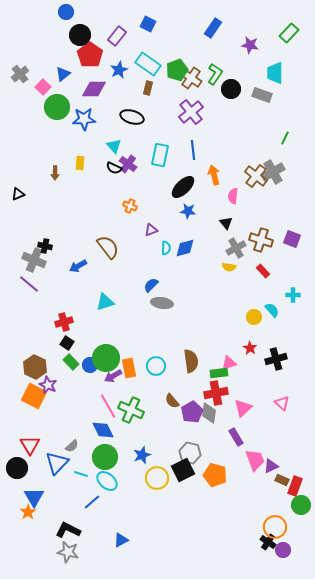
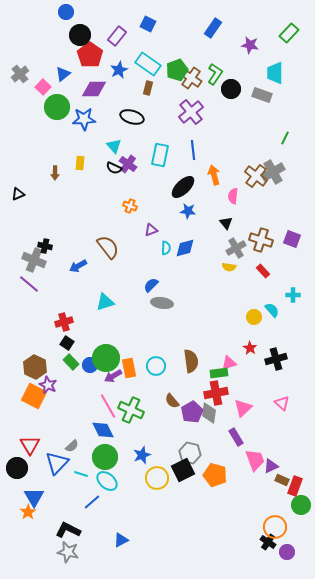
purple circle at (283, 550): moved 4 px right, 2 px down
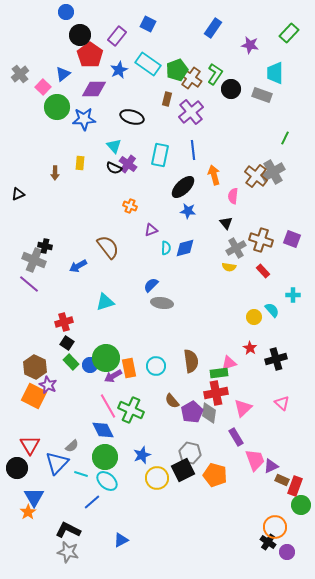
brown rectangle at (148, 88): moved 19 px right, 11 px down
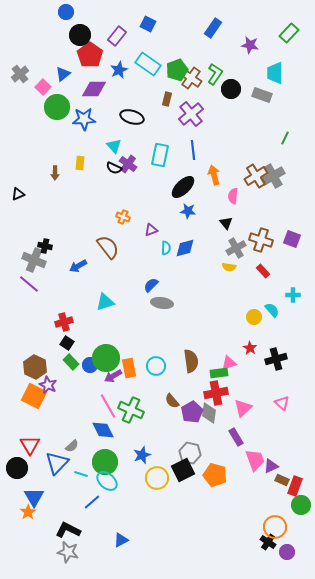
purple cross at (191, 112): moved 2 px down
gray cross at (273, 172): moved 4 px down
brown cross at (256, 176): rotated 20 degrees clockwise
orange cross at (130, 206): moved 7 px left, 11 px down
green circle at (105, 457): moved 5 px down
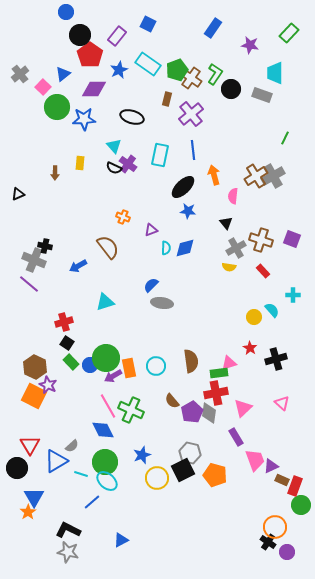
blue triangle at (57, 463): moved 1 px left, 2 px up; rotated 15 degrees clockwise
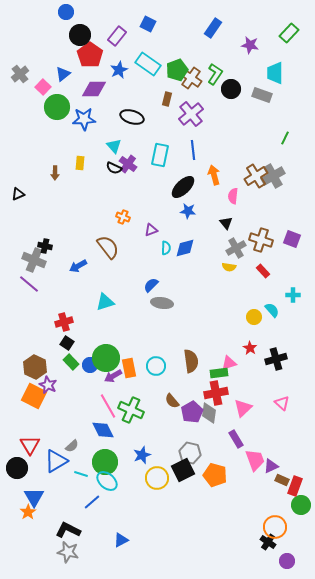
purple rectangle at (236, 437): moved 2 px down
purple circle at (287, 552): moved 9 px down
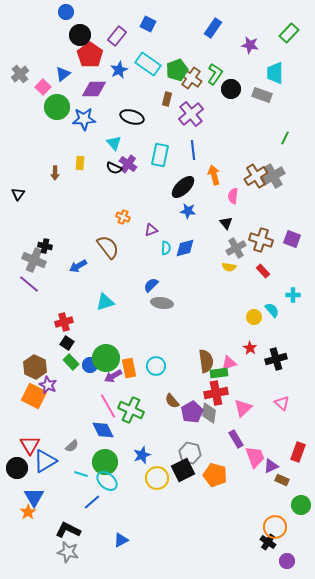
cyan triangle at (114, 146): moved 3 px up
black triangle at (18, 194): rotated 32 degrees counterclockwise
brown semicircle at (191, 361): moved 15 px right
pink trapezoid at (255, 460): moved 3 px up
blue triangle at (56, 461): moved 11 px left
red rectangle at (295, 486): moved 3 px right, 34 px up
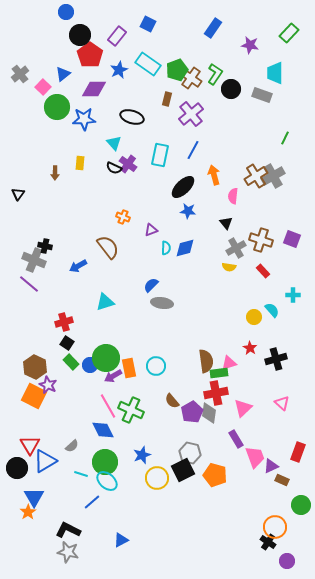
blue line at (193, 150): rotated 36 degrees clockwise
